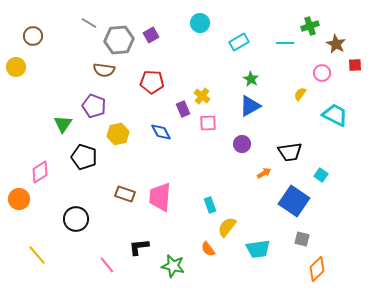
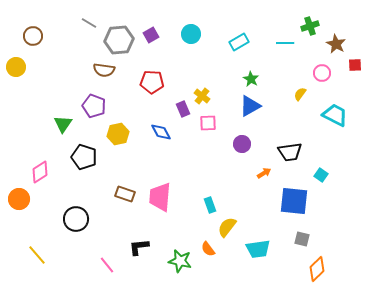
cyan circle at (200, 23): moved 9 px left, 11 px down
blue square at (294, 201): rotated 28 degrees counterclockwise
green star at (173, 266): moved 7 px right, 5 px up
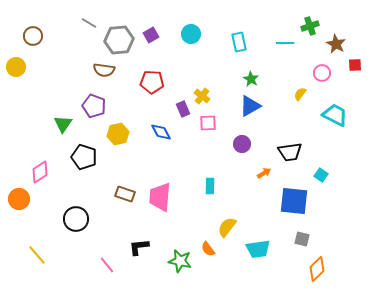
cyan rectangle at (239, 42): rotated 72 degrees counterclockwise
cyan rectangle at (210, 205): moved 19 px up; rotated 21 degrees clockwise
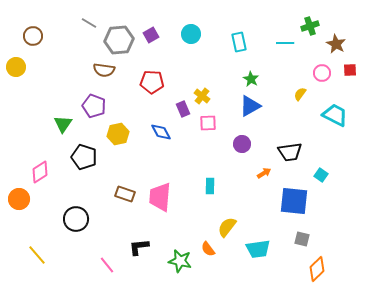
red square at (355, 65): moved 5 px left, 5 px down
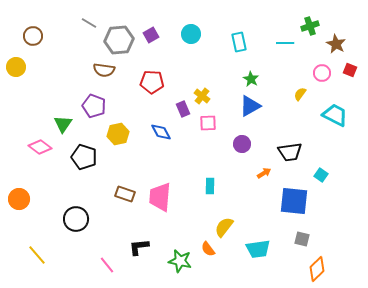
red square at (350, 70): rotated 24 degrees clockwise
pink diamond at (40, 172): moved 25 px up; rotated 70 degrees clockwise
yellow semicircle at (227, 227): moved 3 px left
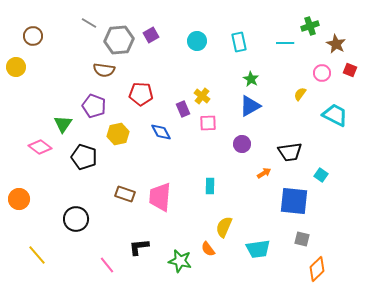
cyan circle at (191, 34): moved 6 px right, 7 px down
red pentagon at (152, 82): moved 11 px left, 12 px down
yellow semicircle at (224, 227): rotated 15 degrees counterclockwise
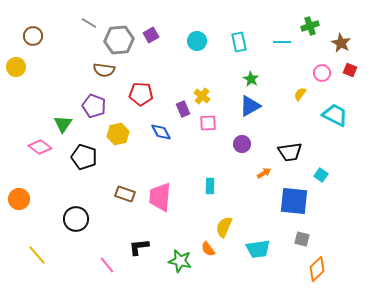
cyan line at (285, 43): moved 3 px left, 1 px up
brown star at (336, 44): moved 5 px right, 1 px up
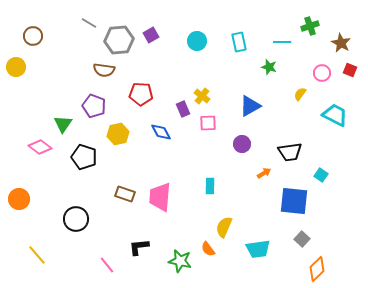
green star at (251, 79): moved 18 px right, 12 px up; rotated 14 degrees counterclockwise
gray square at (302, 239): rotated 28 degrees clockwise
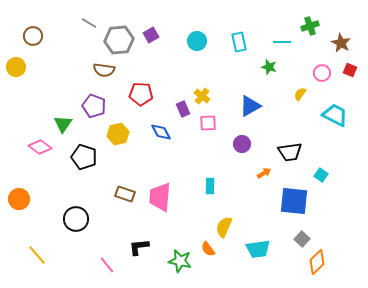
orange diamond at (317, 269): moved 7 px up
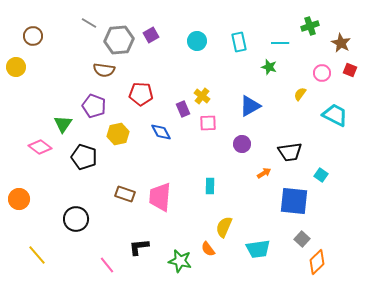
cyan line at (282, 42): moved 2 px left, 1 px down
